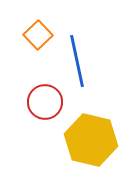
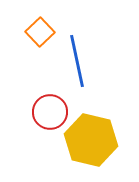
orange square: moved 2 px right, 3 px up
red circle: moved 5 px right, 10 px down
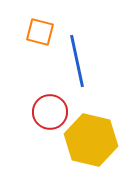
orange square: rotated 32 degrees counterclockwise
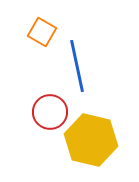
orange square: moved 2 px right; rotated 16 degrees clockwise
blue line: moved 5 px down
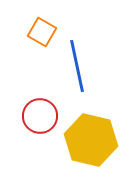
red circle: moved 10 px left, 4 px down
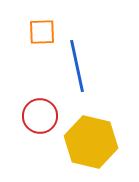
orange square: rotated 32 degrees counterclockwise
yellow hexagon: moved 2 px down
